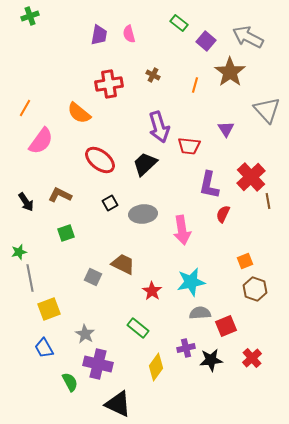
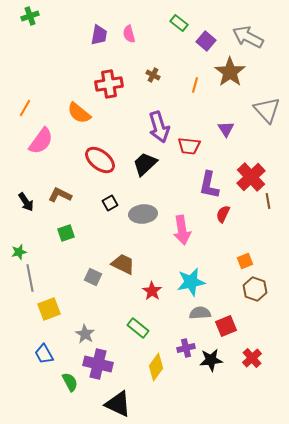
blue trapezoid at (44, 348): moved 6 px down
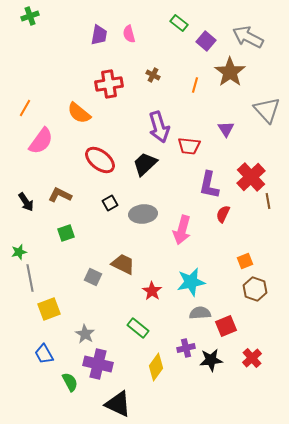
pink arrow at (182, 230): rotated 24 degrees clockwise
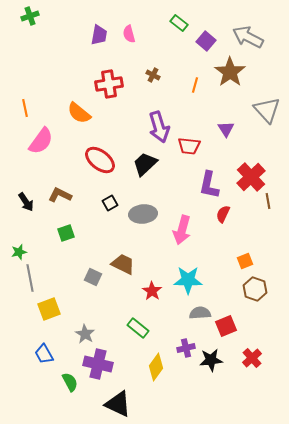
orange line at (25, 108): rotated 42 degrees counterclockwise
cyan star at (191, 282): moved 3 px left, 2 px up; rotated 12 degrees clockwise
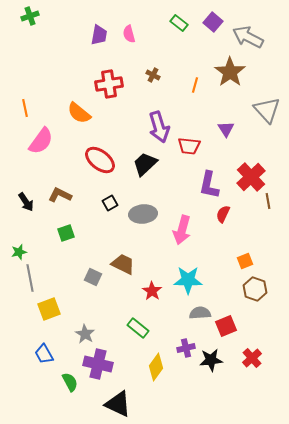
purple square at (206, 41): moved 7 px right, 19 px up
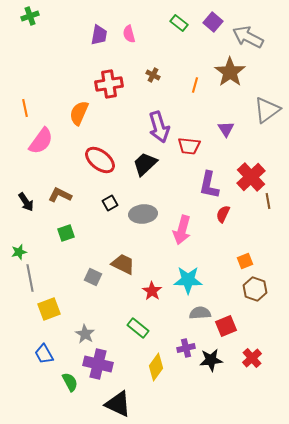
gray triangle at (267, 110): rotated 36 degrees clockwise
orange semicircle at (79, 113): rotated 75 degrees clockwise
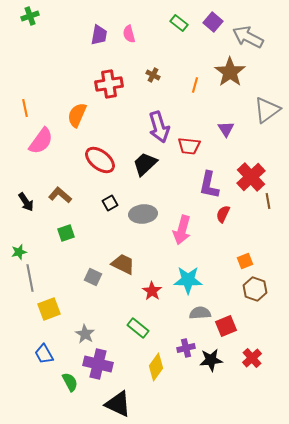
orange semicircle at (79, 113): moved 2 px left, 2 px down
brown L-shape at (60, 195): rotated 15 degrees clockwise
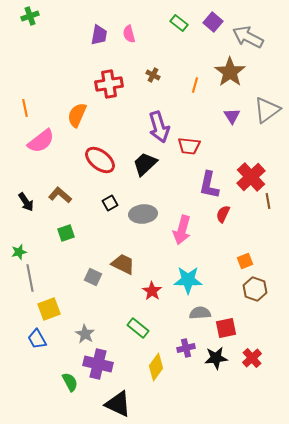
purple triangle at (226, 129): moved 6 px right, 13 px up
pink semicircle at (41, 141): rotated 16 degrees clockwise
red square at (226, 326): moved 2 px down; rotated 10 degrees clockwise
blue trapezoid at (44, 354): moved 7 px left, 15 px up
black star at (211, 360): moved 5 px right, 2 px up
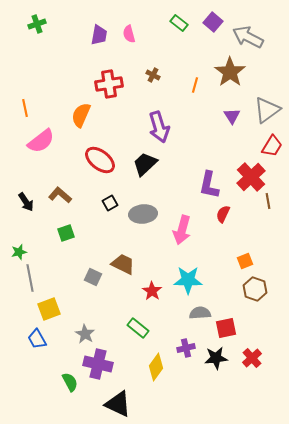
green cross at (30, 16): moved 7 px right, 8 px down
orange semicircle at (77, 115): moved 4 px right
red trapezoid at (189, 146): moved 83 px right; rotated 65 degrees counterclockwise
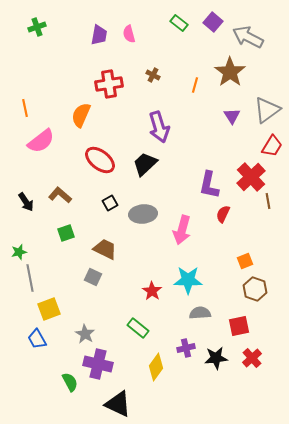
green cross at (37, 24): moved 3 px down
brown trapezoid at (123, 264): moved 18 px left, 15 px up
red square at (226, 328): moved 13 px right, 2 px up
